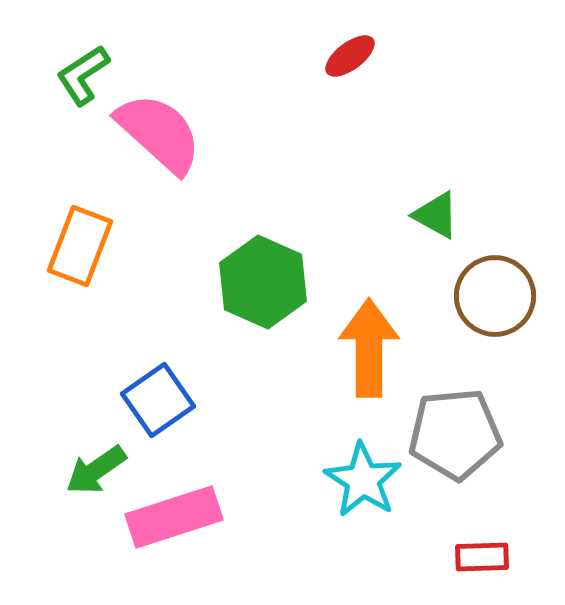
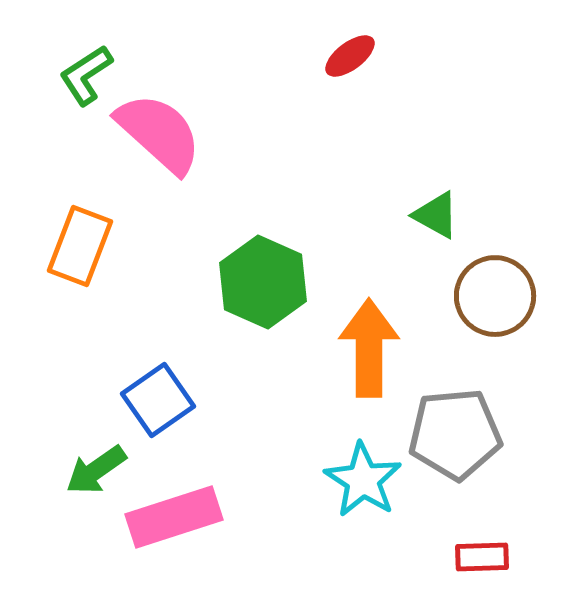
green L-shape: moved 3 px right
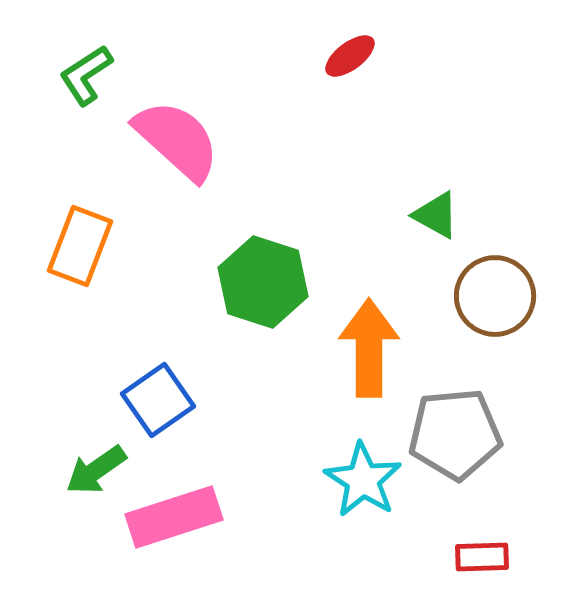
pink semicircle: moved 18 px right, 7 px down
green hexagon: rotated 6 degrees counterclockwise
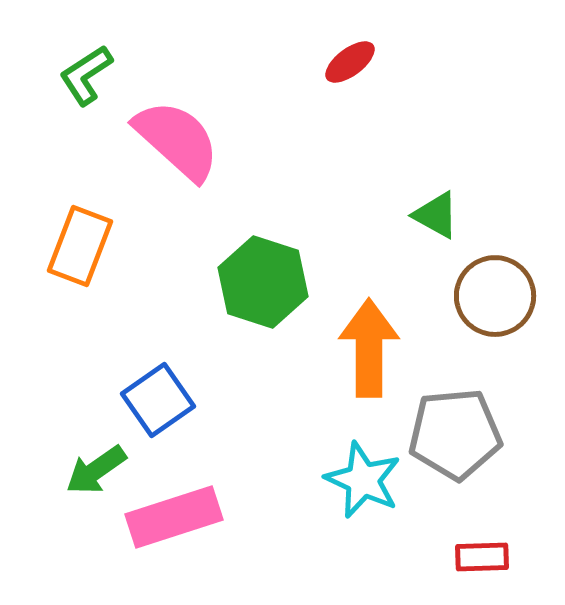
red ellipse: moved 6 px down
cyan star: rotated 8 degrees counterclockwise
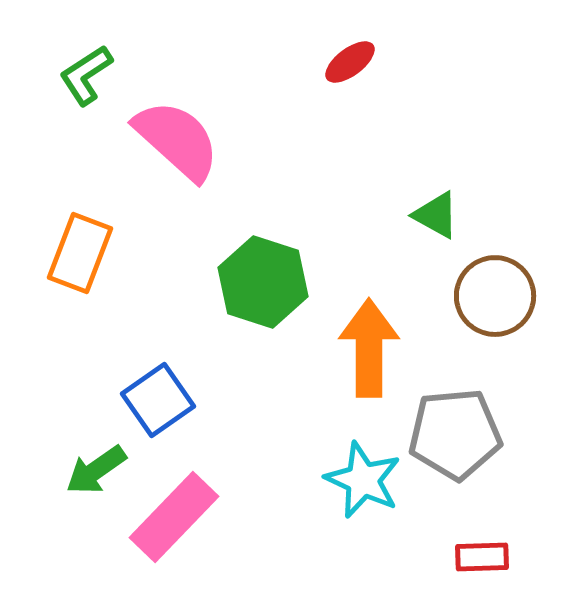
orange rectangle: moved 7 px down
pink rectangle: rotated 28 degrees counterclockwise
